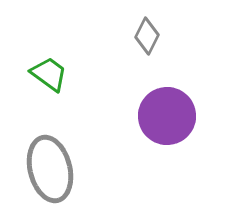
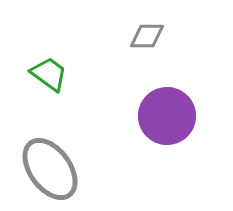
gray diamond: rotated 63 degrees clockwise
gray ellipse: rotated 22 degrees counterclockwise
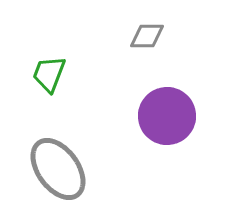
green trapezoid: rotated 105 degrees counterclockwise
gray ellipse: moved 8 px right
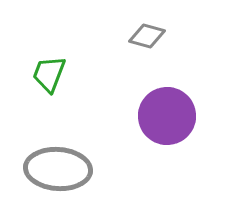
gray diamond: rotated 15 degrees clockwise
gray ellipse: rotated 50 degrees counterclockwise
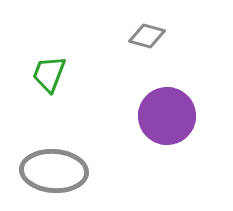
gray ellipse: moved 4 px left, 2 px down
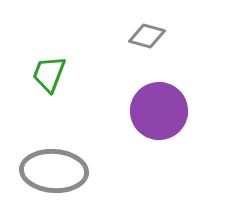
purple circle: moved 8 px left, 5 px up
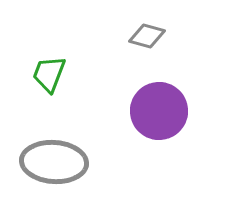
gray ellipse: moved 9 px up
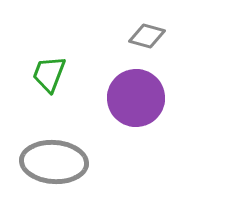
purple circle: moved 23 px left, 13 px up
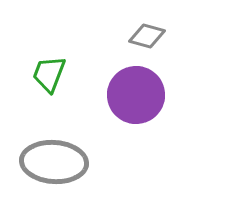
purple circle: moved 3 px up
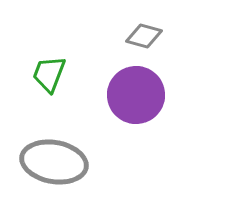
gray diamond: moved 3 px left
gray ellipse: rotated 6 degrees clockwise
